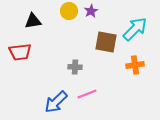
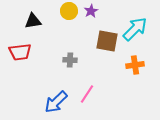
brown square: moved 1 px right, 1 px up
gray cross: moved 5 px left, 7 px up
pink line: rotated 36 degrees counterclockwise
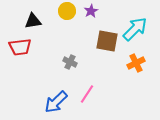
yellow circle: moved 2 px left
red trapezoid: moved 5 px up
gray cross: moved 2 px down; rotated 24 degrees clockwise
orange cross: moved 1 px right, 2 px up; rotated 18 degrees counterclockwise
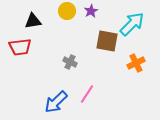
cyan arrow: moved 3 px left, 5 px up
